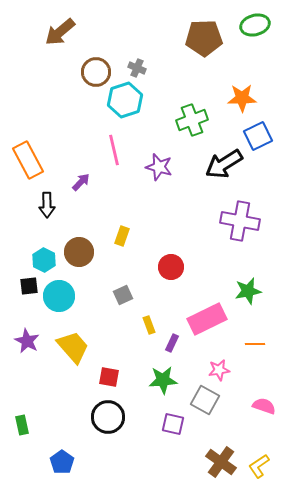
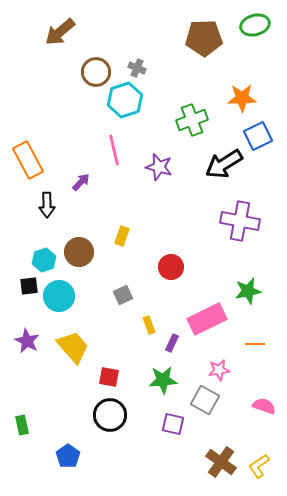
cyan hexagon at (44, 260): rotated 15 degrees clockwise
black circle at (108, 417): moved 2 px right, 2 px up
blue pentagon at (62, 462): moved 6 px right, 6 px up
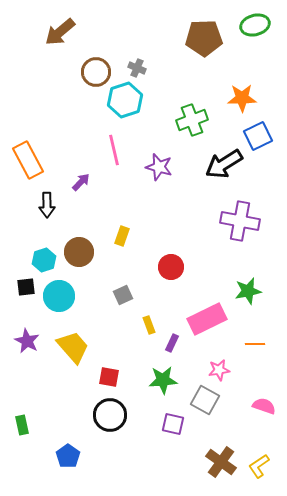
black square at (29, 286): moved 3 px left, 1 px down
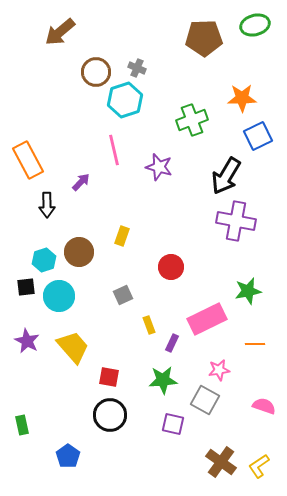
black arrow at (224, 164): moved 2 px right, 12 px down; rotated 27 degrees counterclockwise
purple cross at (240, 221): moved 4 px left
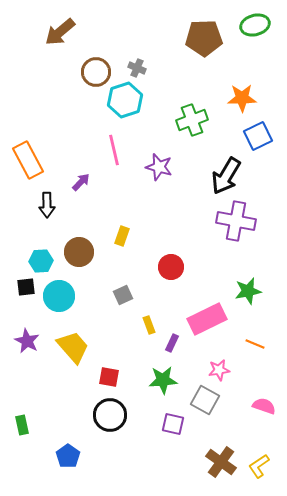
cyan hexagon at (44, 260): moved 3 px left, 1 px down; rotated 15 degrees clockwise
orange line at (255, 344): rotated 24 degrees clockwise
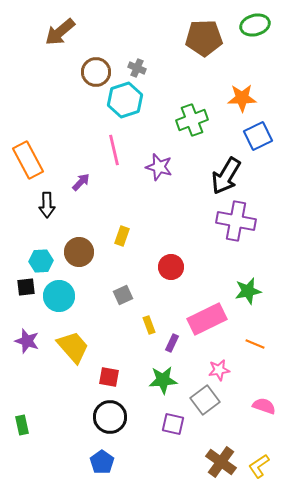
purple star at (27, 341): rotated 10 degrees counterclockwise
gray square at (205, 400): rotated 24 degrees clockwise
black circle at (110, 415): moved 2 px down
blue pentagon at (68, 456): moved 34 px right, 6 px down
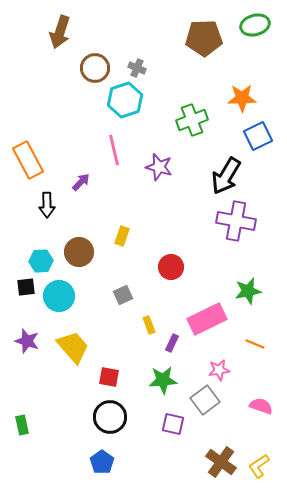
brown arrow at (60, 32): rotated 32 degrees counterclockwise
brown circle at (96, 72): moved 1 px left, 4 px up
pink semicircle at (264, 406): moved 3 px left
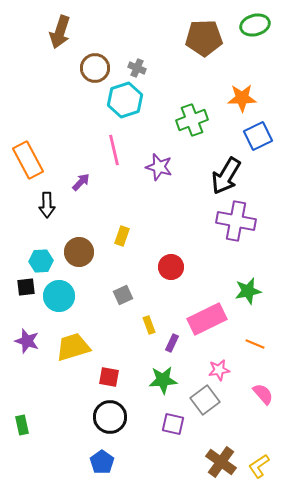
yellow trapezoid at (73, 347): rotated 66 degrees counterclockwise
pink semicircle at (261, 406): moved 2 px right, 12 px up; rotated 30 degrees clockwise
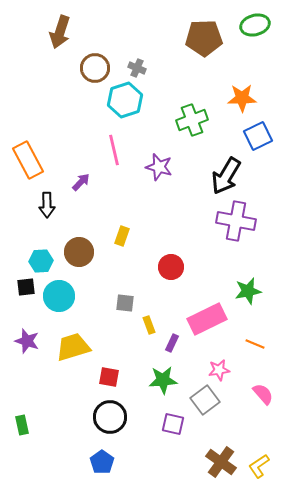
gray square at (123, 295): moved 2 px right, 8 px down; rotated 30 degrees clockwise
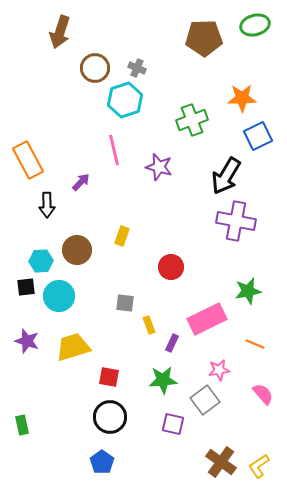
brown circle at (79, 252): moved 2 px left, 2 px up
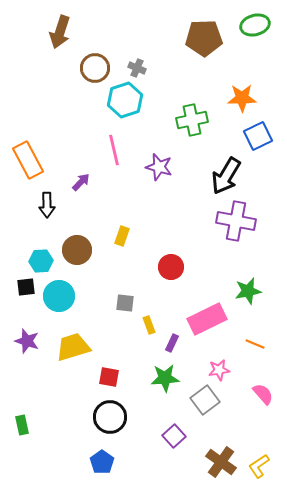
green cross at (192, 120): rotated 8 degrees clockwise
green star at (163, 380): moved 2 px right, 2 px up
purple square at (173, 424): moved 1 px right, 12 px down; rotated 35 degrees clockwise
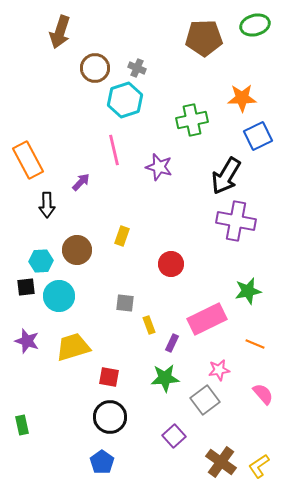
red circle at (171, 267): moved 3 px up
